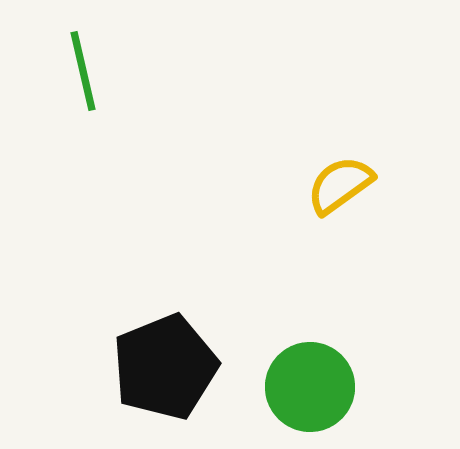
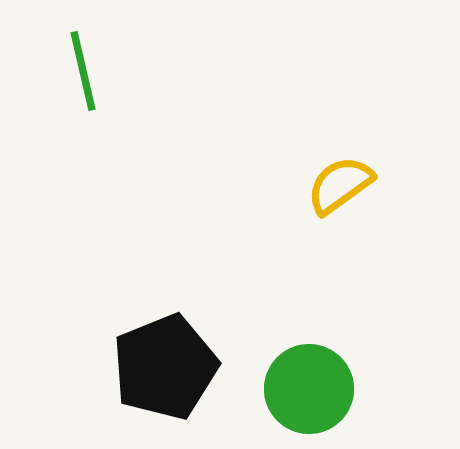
green circle: moved 1 px left, 2 px down
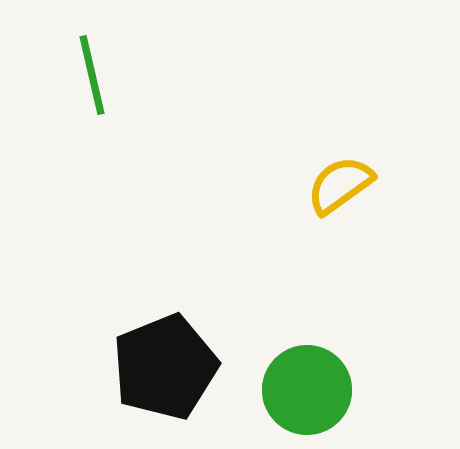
green line: moved 9 px right, 4 px down
green circle: moved 2 px left, 1 px down
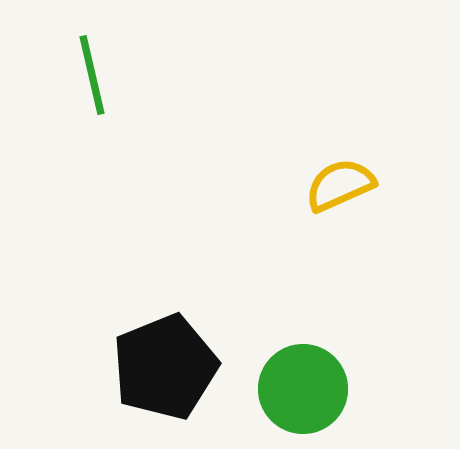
yellow semicircle: rotated 12 degrees clockwise
green circle: moved 4 px left, 1 px up
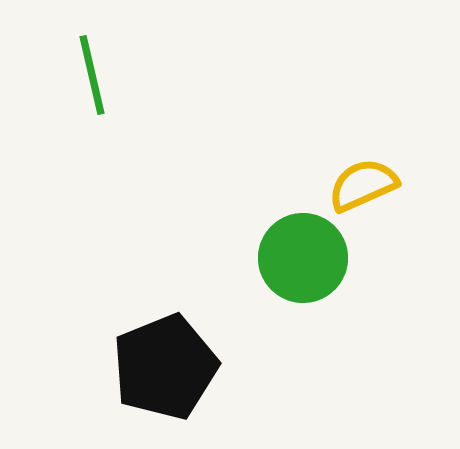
yellow semicircle: moved 23 px right
green circle: moved 131 px up
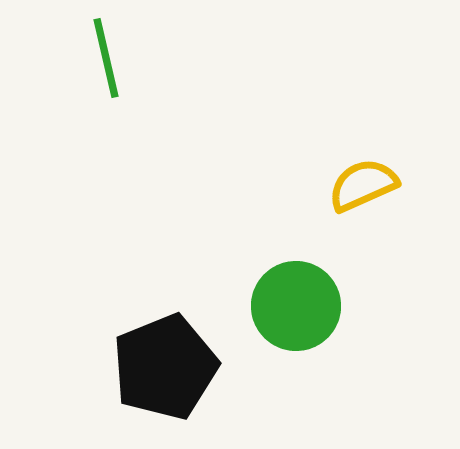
green line: moved 14 px right, 17 px up
green circle: moved 7 px left, 48 px down
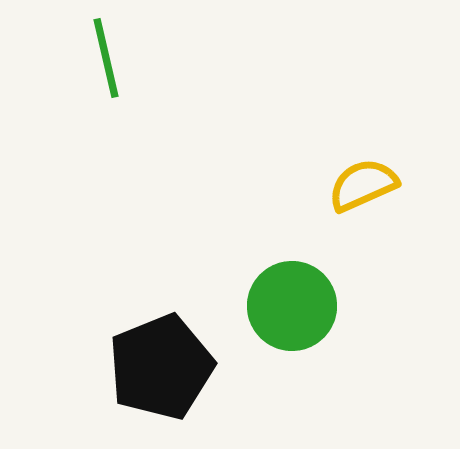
green circle: moved 4 px left
black pentagon: moved 4 px left
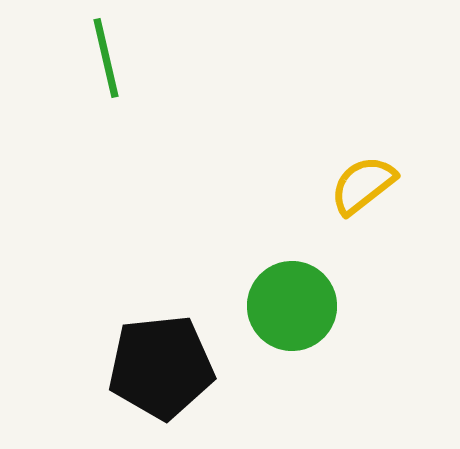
yellow semicircle: rotated 14 degrees counterclockwise
black pentagon: rotated 16 degrees clockwise
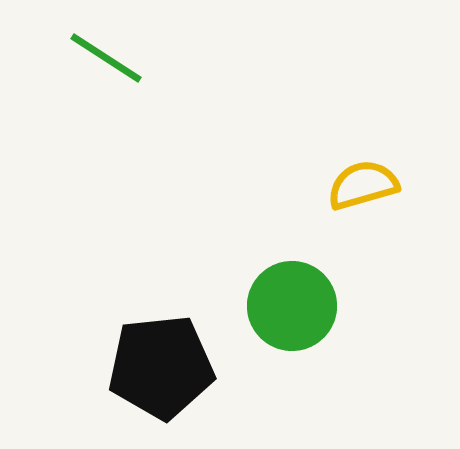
green line: rotated 44 degrees counterclockwise
yellow semicircle: rotated 22 degrees clockwise
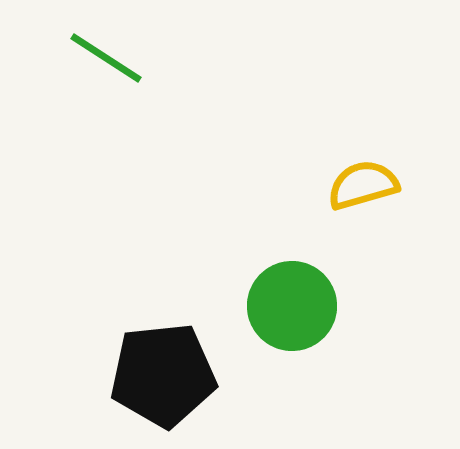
black pentagon: moved 2 px right, 8 px down
